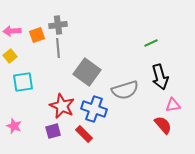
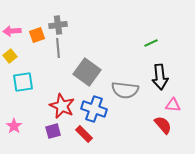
black arrow: rotated 10 degrees clockwise
gray semicircle: rotated 24 degrees clockwise
pink triangle: rotated 14 degrees clockwise
pink star: rotated 14 degrees clockwise
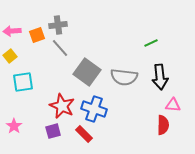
gray line: moved 2 px right; rotated 36 degrees counterclockwise
gray semicircle: moved 1 px left, 13 px up
red semicircle: rotated 42 degrees clockwise
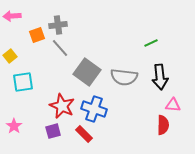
pink arrow: moved 15 px up
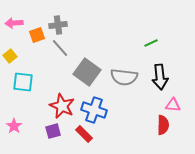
pink arrow: moved 2 px right, 7 px down
cyan square: rotated 15 degrees clockwise
blue cross: moved 1 px down
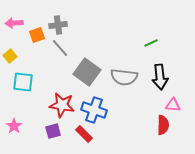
red star: moved 1 px up; rotated 15 degrees counterclockwise
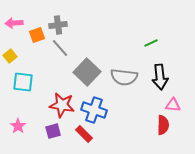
gray square: rotated 8 degrees clockwise
pink star: moved 4 px right
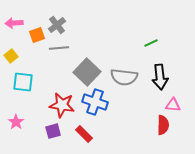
gray cross: moved 1 px left; rotated 30 degrees counterclockwise
gray line: moved 1 px left; rotated 54 degrees counterclockwise
yellow square: moved 1 px right
blue cross: moved 1 px right, 8 px up
pink star: moved 2 px left, 4 px up
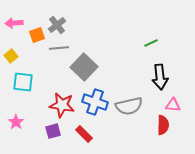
gray square: moved 3 px left, 5 px up
gray semicircle: moved 5 px right, 29 px down; rotated 20 degrees counterclockwise
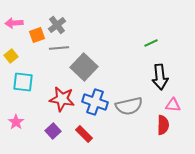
red star: moved 6 px up
purple square: rotated 28 degrees counterclockwise
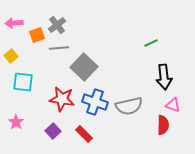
black arrow: moved 4 px right
pink triangle: rotated 14 degrees clockwise
